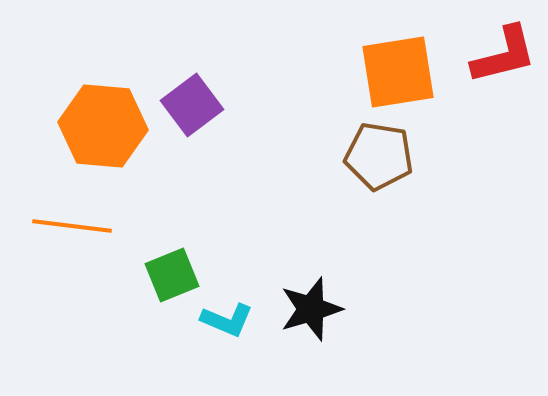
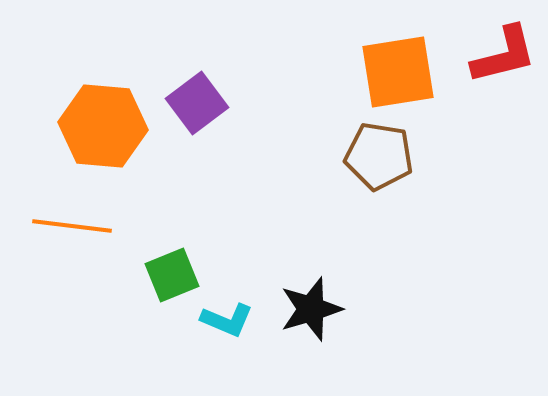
purple square: moved 5 px right, 2 px up
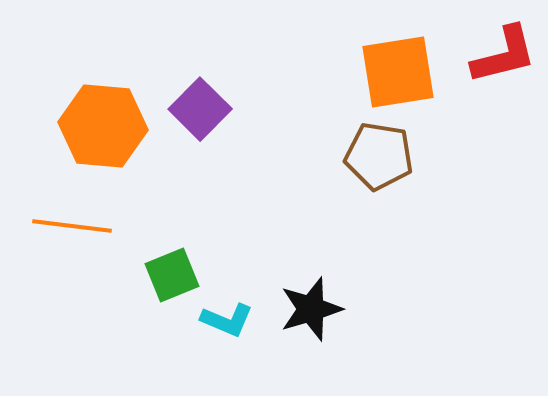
purple square: moved 3 px right, 6 px down; rotated 8 degrees counterclockwise
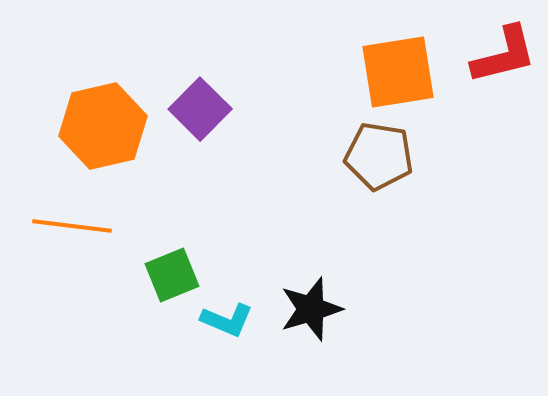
orange hexagon: rotated 18 degrees counterclockwise
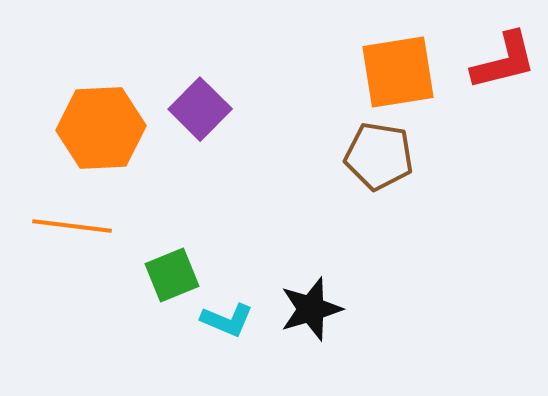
red L-shape: moved 6 px down
orange hexagon: moved 2 px left, 2 px down; rotated 10 degrees clockwise
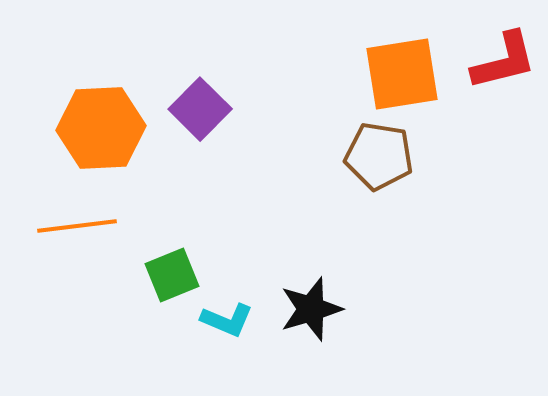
orange square: moved 4 px right, 2 px down
orange line: moved 5 px right; rotated 14 degrees counterclockwise
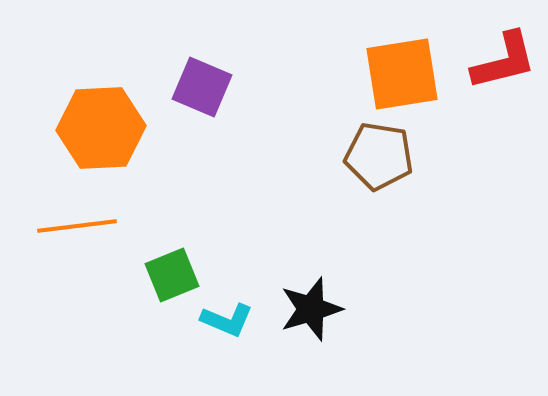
purple square: moved 2 px right, 22 px up; rotated 22 degrees counterclockwise
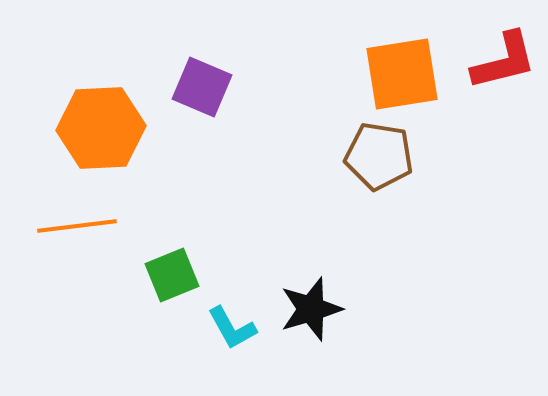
cyan L-shape: moved 5 px right, 8 px down; rotated 38 degrees clockwise
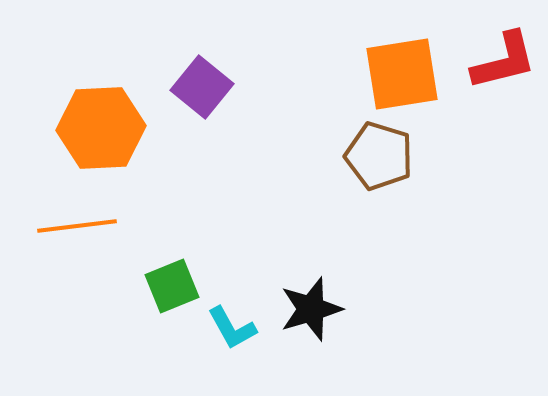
purple square: rotated 16 degrees clockwise
brown pentagon: rotated 8 degrees clockwise
green square: moved 11 px down
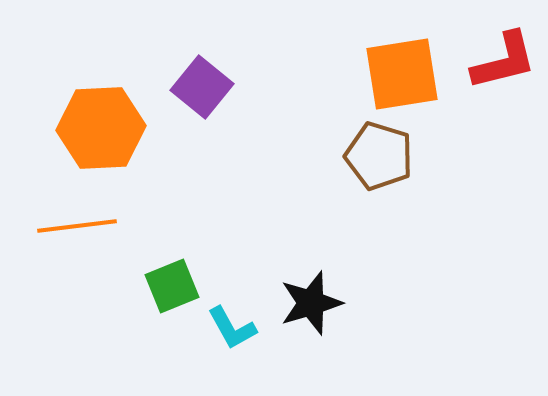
black star: moved 6 px up
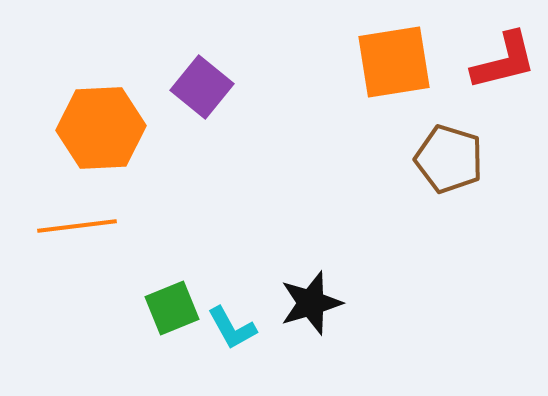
orange square: moved 8 px left, 12 px up
brown pentagon: moved 70 px right, 3 px down
green square: moved 22 px down
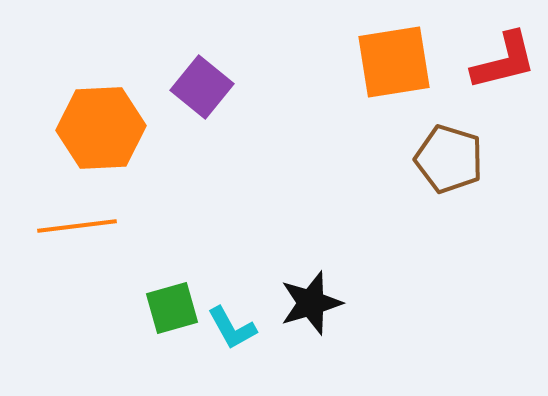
green square: rotated 6 degrees clockwise
